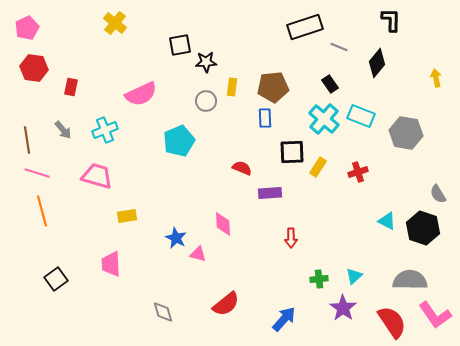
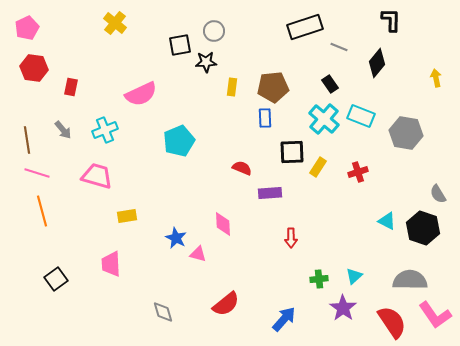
gray circle at (206, 101): moved 8 px right, 70 px up
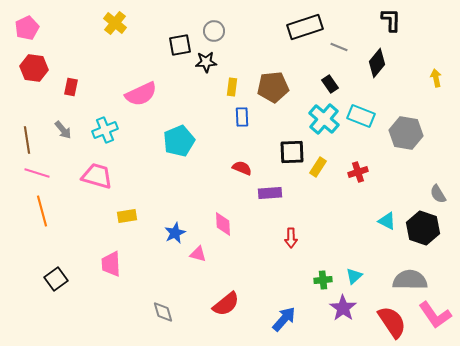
blue rectangle at (265, 118): moved 23 px left, 1 px up
blue star at (176, 238): moved 1 px left, 5 px up; rotated 20 degrees clockwise
green cross at (319, 279): moved 4 px right, 1 px down
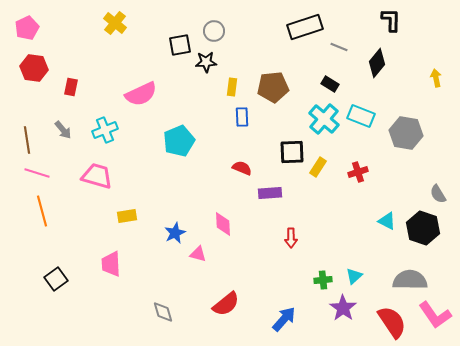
black rectangle at (330, 84): rotated 24 degrees counterclockwise
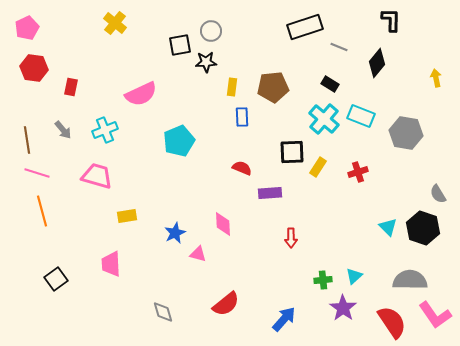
gray circle at (214, 31): moved 3 px left
cyan triangle at (387, 221): moved 1 px right, 6 px down; rotated 18 degrees clockwise
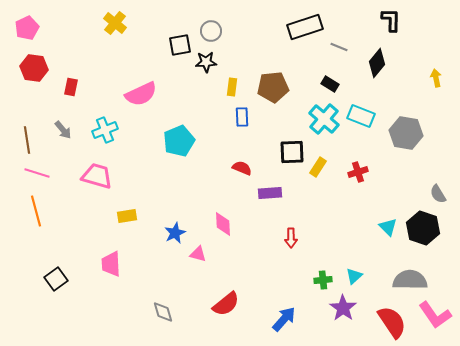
orange line at (42, 211): moved 6 px left
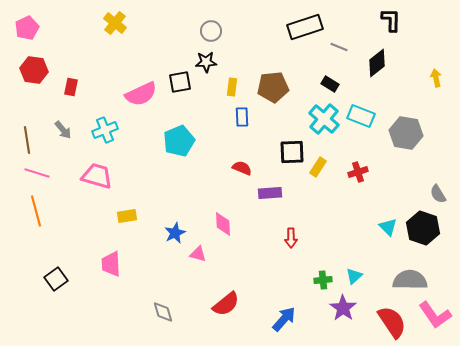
black square at (180, 45): moved 37 px down
black diamond at (377, 63): rotated 12 degrees clockwise
red hexagon at (34, 68): moved 2 px down
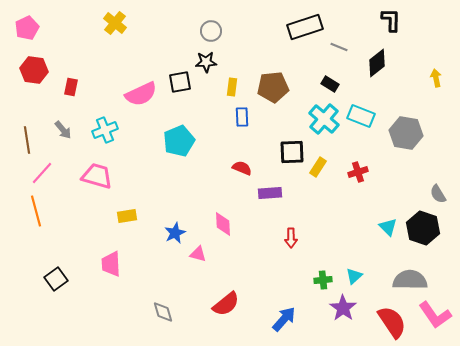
pink line at (37, 173): moved 5 px right; rotated 65 degrees counterclockwise
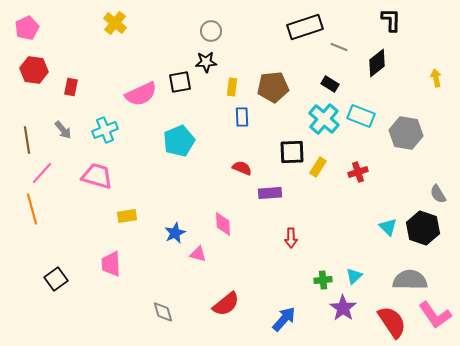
orange line at (36, 211): moved 4 px left, 2 px up
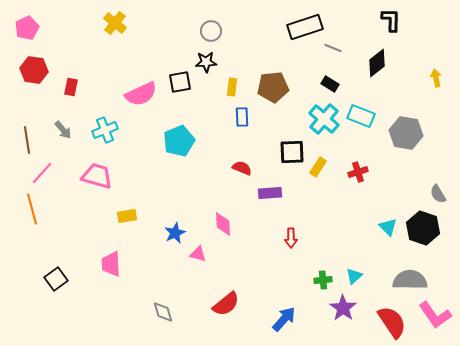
gray line at (339, 47): moved 6 px left, 1 px down
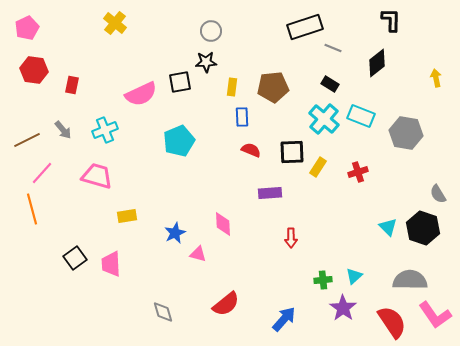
red rectangle at (71, 87): moved 1 px right, 2 px up
brown line at (27, 140): rotated 72 degrees clockwise
red semicircle at (242, 168): moved 9 px right, 18 px up
black square at (56, 279): moved 19 px right, 21 px up
